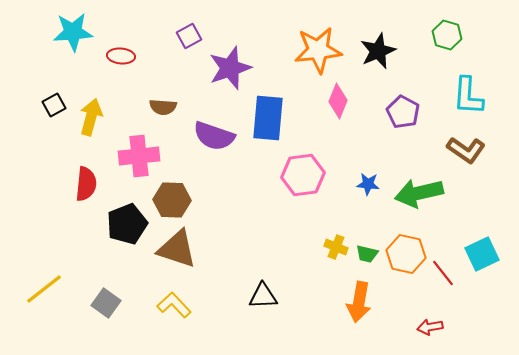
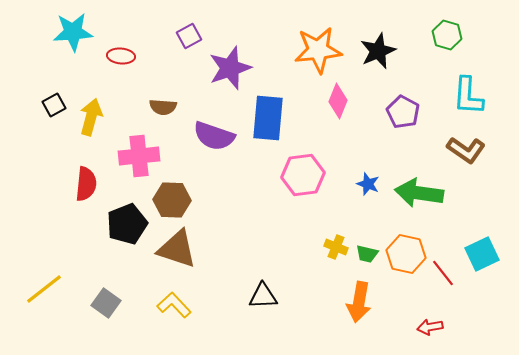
blue star: rotated 15 degrees clockwise
green arrow: rotated 21 degrees clockwise
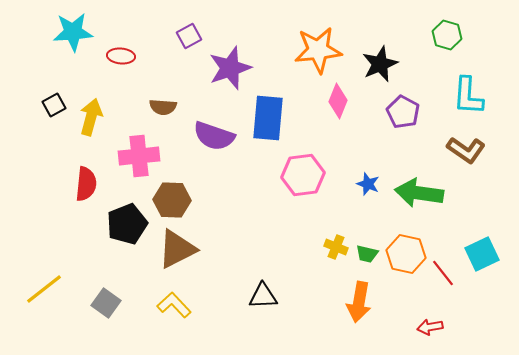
black star: moved 2 px right, 13 px down
brown triangle: rotated 45 degrees counterclockwise
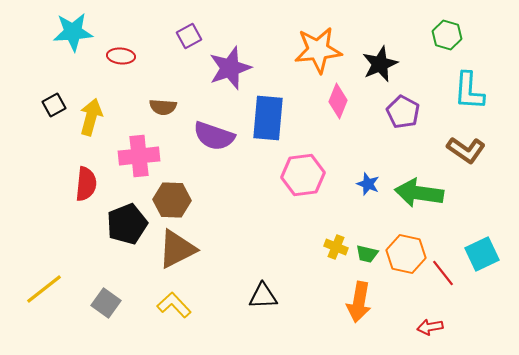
cyan L-shape: moved 1 px right, 5 px up
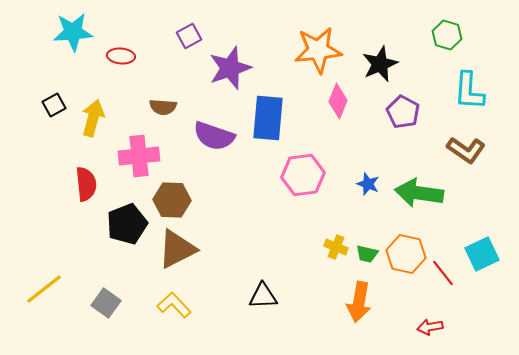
yellow arrow: moved 2 px right, 1 px down
red semicircle: rotated 12 degrees counterclockwise
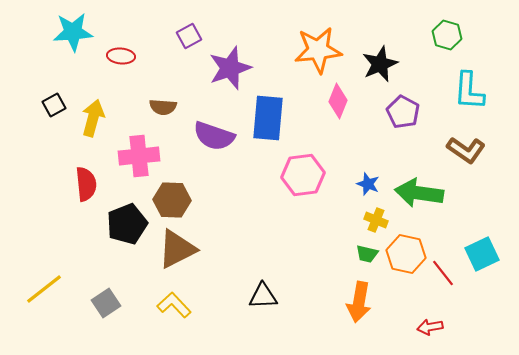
yellow cross: moved 40 px right, 27 px up
gray square: rotated 20 degrees clockwise
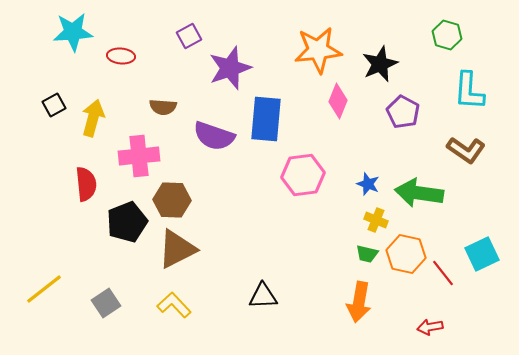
blue rectangle: moved 2 px left, 1 px down
black pentagon: moved 2 px up
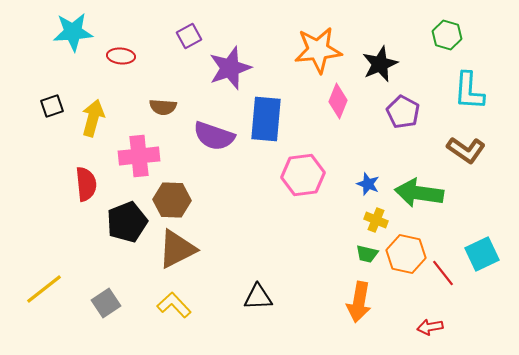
black square: moved 2 px left, 1 px down; rotated 10 degrees clockwise
black triangle: moved 5 px left, 1 px down
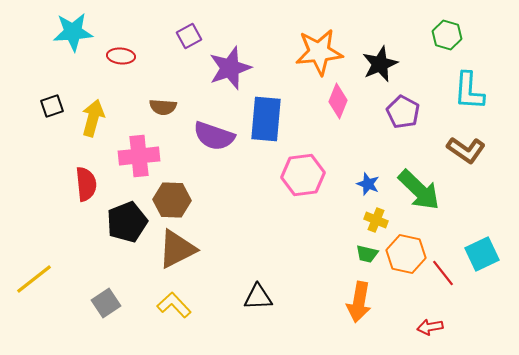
orange star: moved 1 px right, 2 px down
green arrow: moved 3 px up; rotated 144 degrees counterclockwise
yellow line: moved 10 px left, 10 px up
